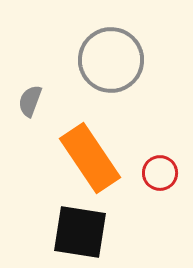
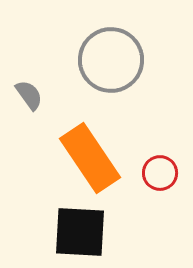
gray semicircle: moved 1 px left, 6 px up; rotated 124 degrees clockwise
black square: rotated 6 degrees counterclockwise
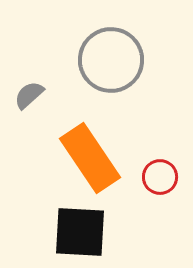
gray semicircle: rotated 96 degrees counterclockwise
red circle: moved 4 px down
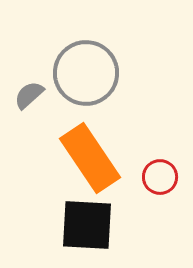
gray circle: moved 25 px left, 13 px down
black square: moved 7 px right, 7 px up
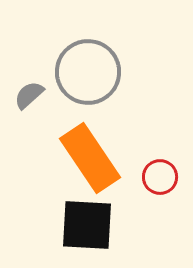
gray circle: moved 2 px right, 1 px up
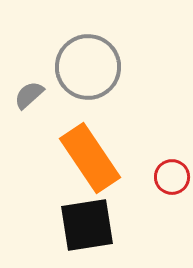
gray circle: moved 5 px up
red circle: moved 12 px right
black square: rotated 12 degrees counterclockwise
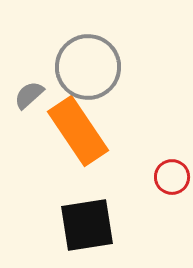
orange rectangle: moved 12 px left, 27 px up
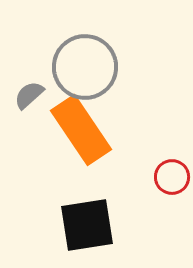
gray circle: moved 3 px left
orange rectangle: moved 3 px right, 1 px up
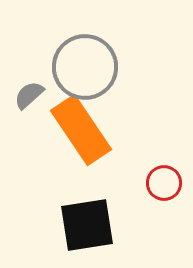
red circle: moved 8 px left, 6 px down
